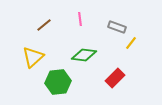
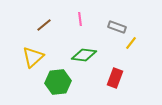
red rectangle: rotated 24 degrees counterclockwise
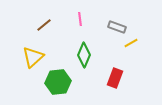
yellow line: rotated 24 degrees clockwise
green diamond: rotated 75 degrees counterclockwise
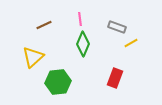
brown line: rotated 14 degrees clockwise
green diamond: moved 1 px left, 11 px up
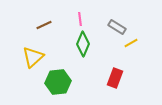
gray rectangle: rotated 12 degrees clockwise
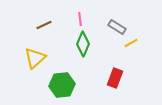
yellow triangle: moved 2 px right, 1 px down
green hexagon: moved 4 px right, 3 px down
